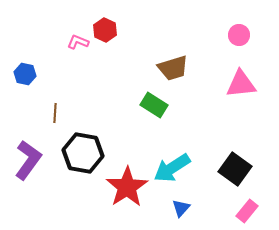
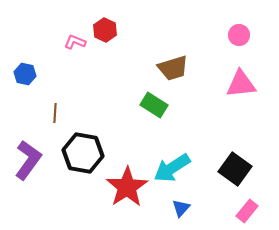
pink L-shape: moved 3 px left
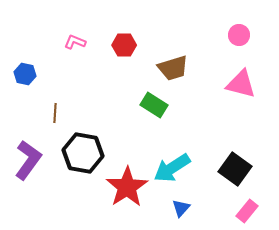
red hexagon: moved 19 px right, 15 px down; rotated 25 degrees counterclockwise
pink triangle: rotated 20 degrees clockwise
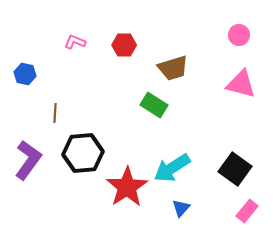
black hexagon: rotated 15 degrees counterclockwise
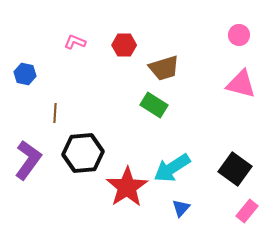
brown trapezoid: moved 9 px left
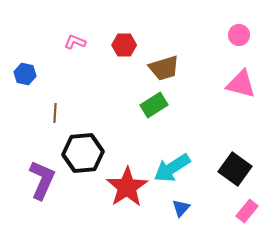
green rectangle: rotated 64 degrees counterclockwise
purple L-shape: moved 14 px right, 20 px down; rotated 12 degrees counterclockwise
